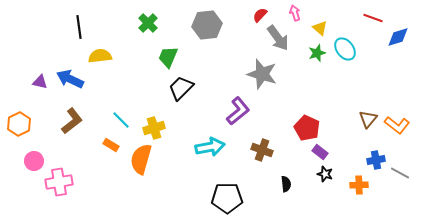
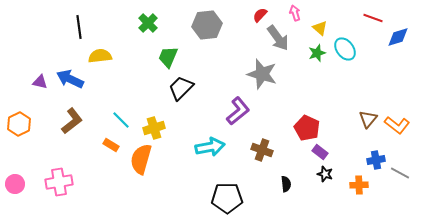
pink circle: moved 19 px left, 23 px down
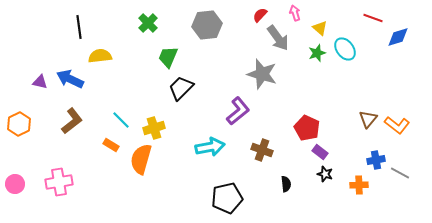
black pentagon: rotated 12 degrees counterclockwise
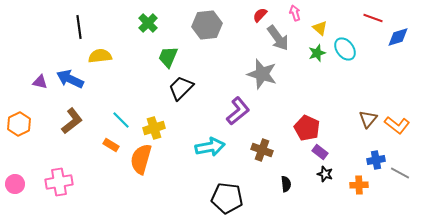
black pentagon: rotated 20 degrees clockwise
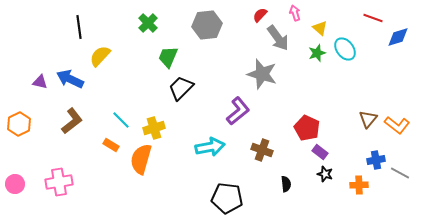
yellow semicircle: rotated 40 degrees counterclockwise
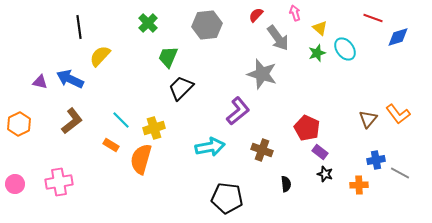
red semicircle: moved 4 px left
orange L-shape: moved 1 px right, 11 px up; rotated 15 degrees clockwise
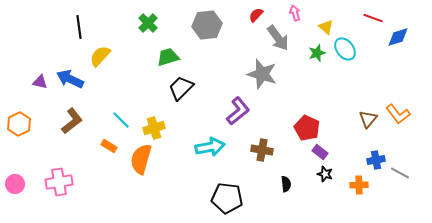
yellow triangle: moved 6 px right, 1 px up
green trapezoid: rotated 50 degrees clockwise
orange rectangle: moved 2 px left, 1 px down
brown cross: rotated 10 degrees counterclockwise
